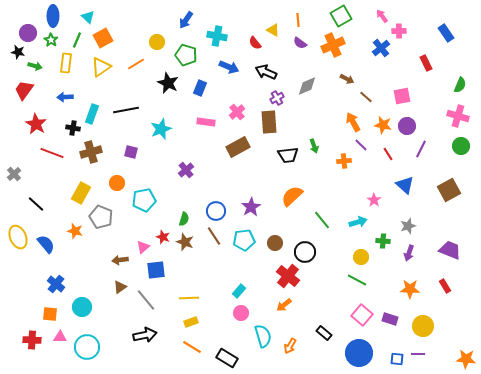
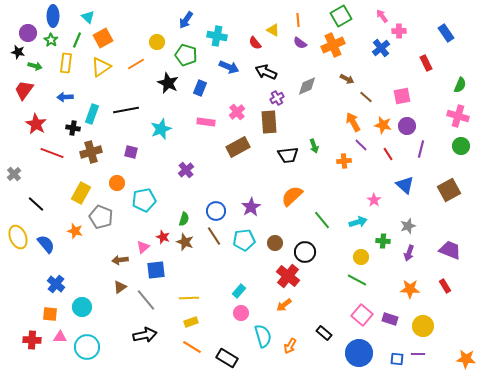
purple line at (421, 149): rotated 12 degrees counterclockwise
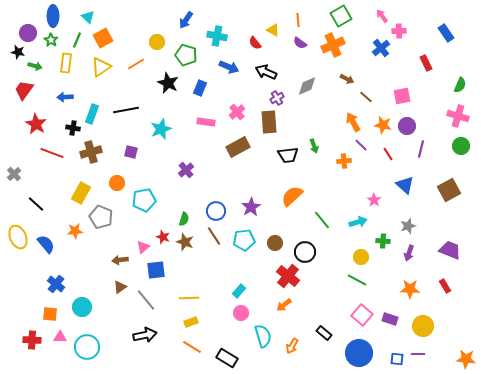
orange star at (75, 231): rotated 21 degrees counterclockwise
orange arrow at (290, 346): moved 2 px right
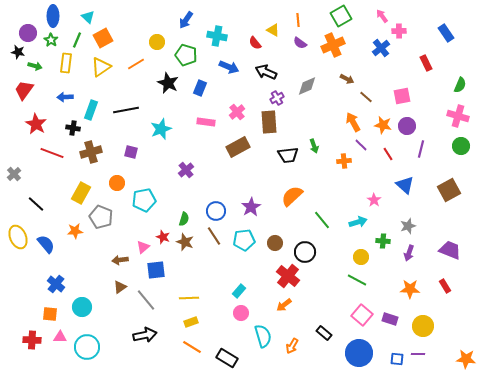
cyan rectangle at (92, 114): moved 1 px left, 4 px up
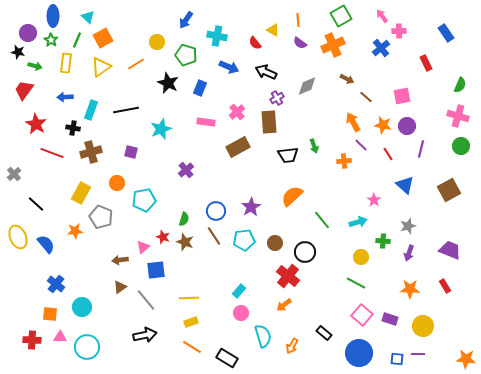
green line at (357, 280): moved 1 px left, 3 px down
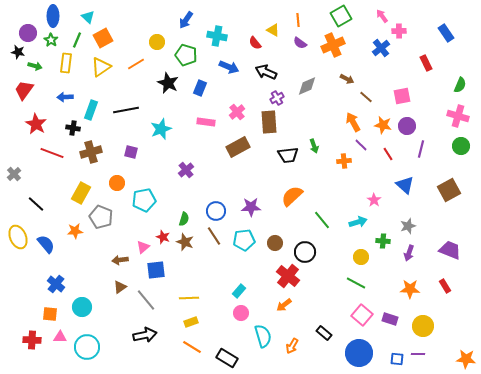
purple star at (251, 207): rotated 30 degrees clockwise
